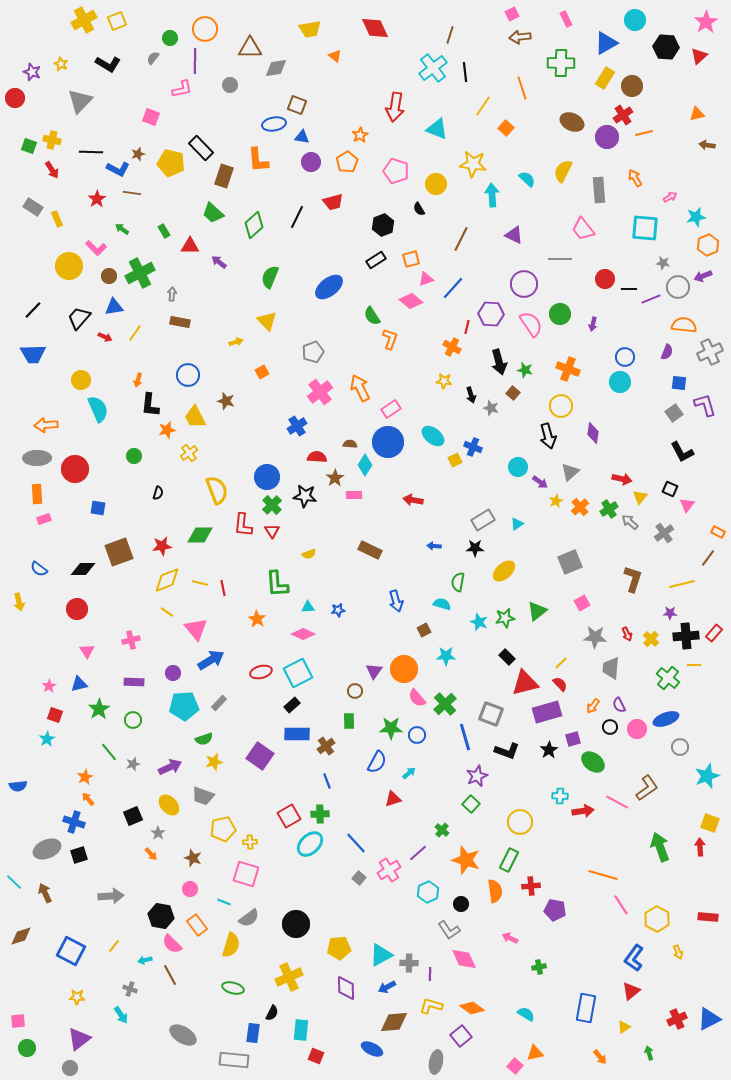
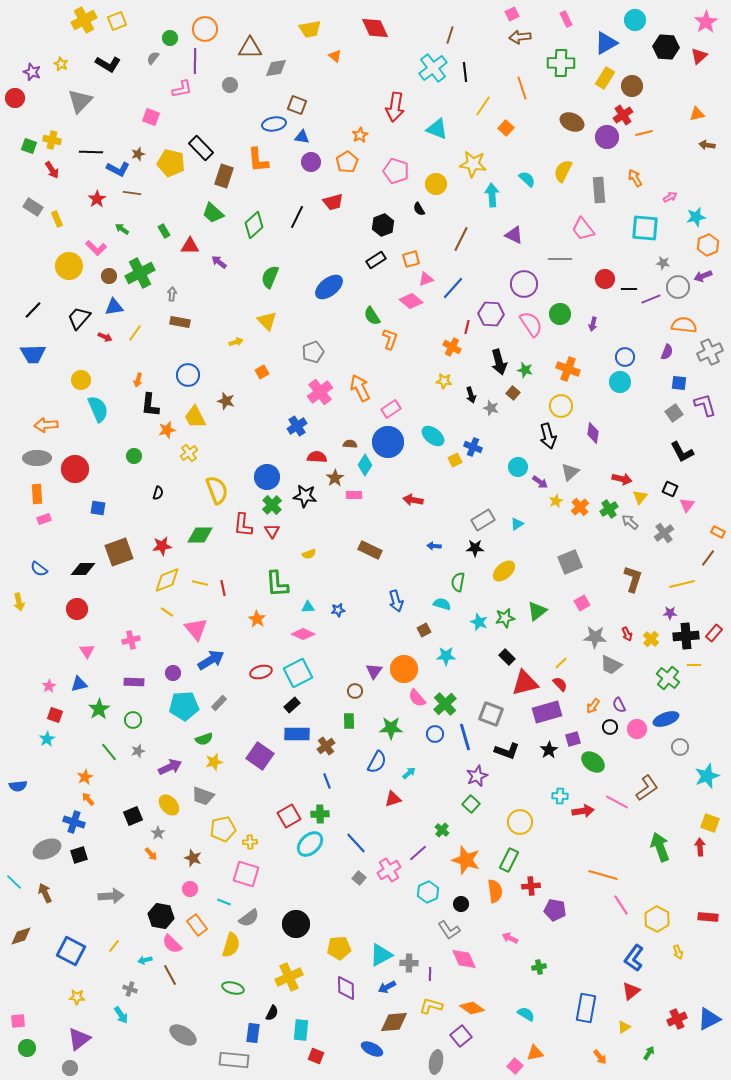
gray trapezoid at (611, 668): moved 3 px up; rotated 70 degrees counterclockwise
blue circle at (417, 735): moved 18 px right, 1 px up
gray star at (133, 764): moved 5 px right, 13 px up
green arrow at (649, 1053): rotated 48 degrees clockwise
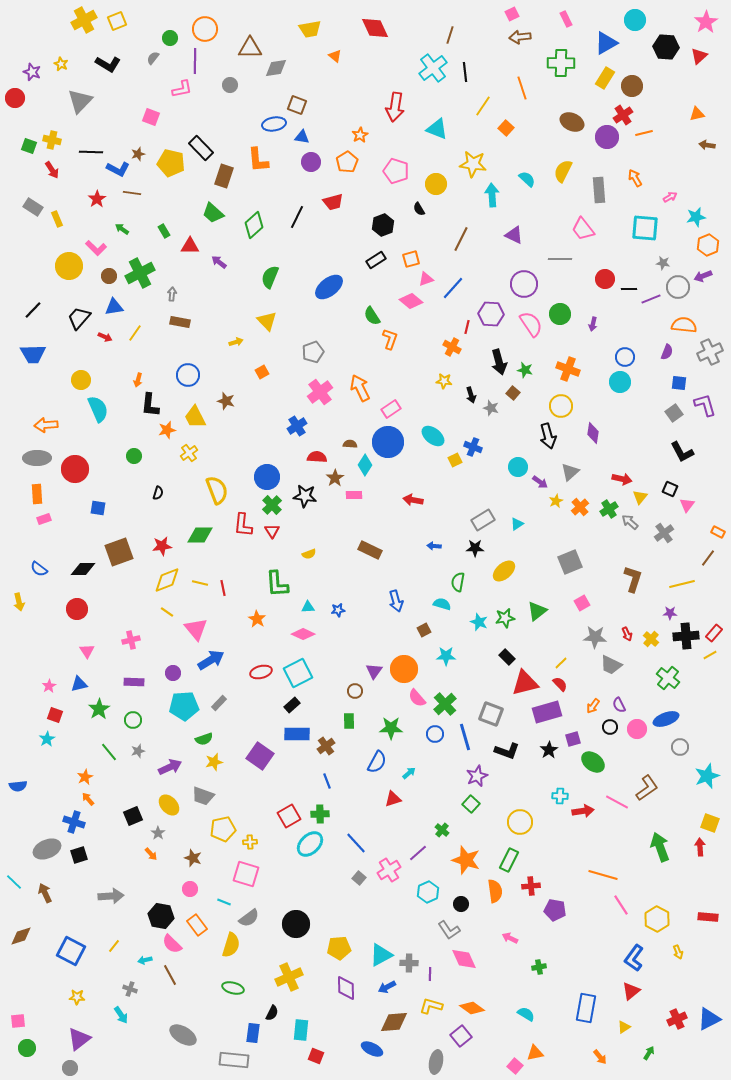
yellow line at (694, 665): moved 16 px right, 10 px up; rotated 32 degrees counterclockwise
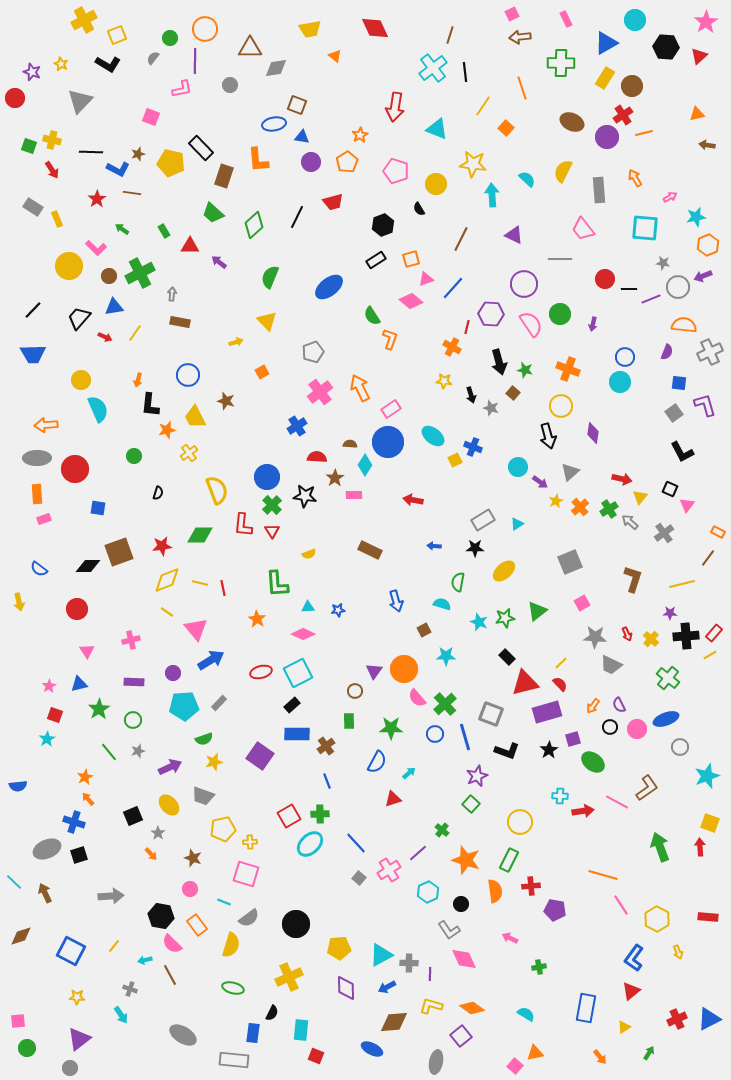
yellow square at (117, 21): moved 14 px down
black diamond at (83, 569): moved 5 px right, 3 px up
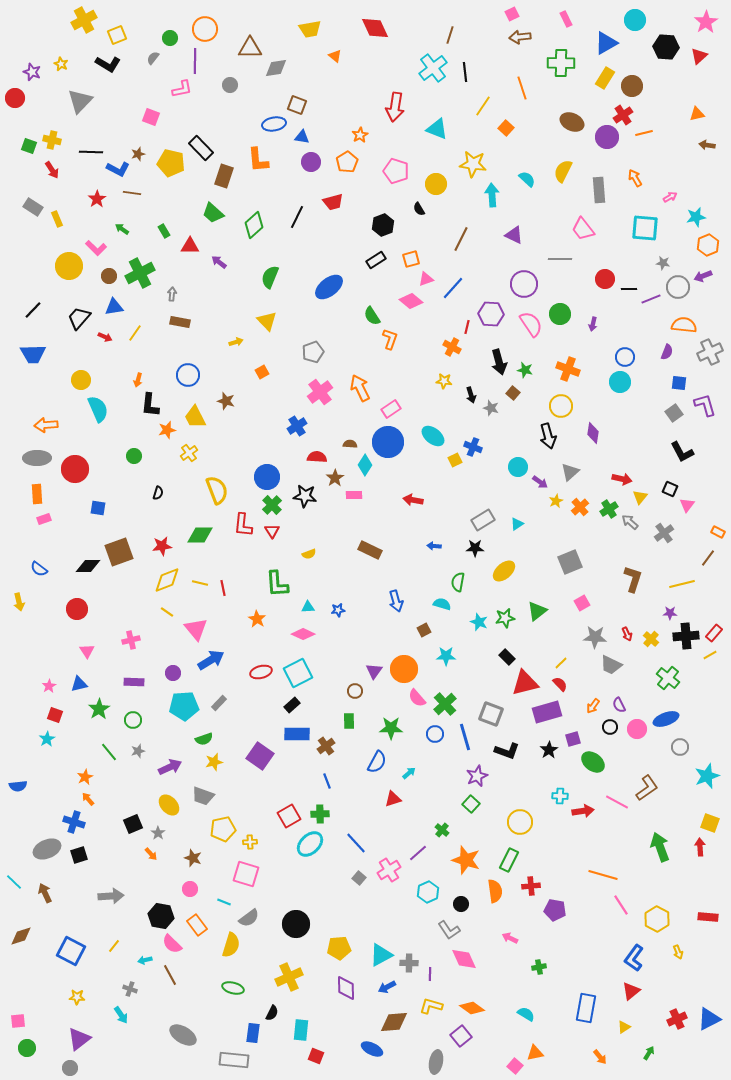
black square at (133, 816): moved 8 px down
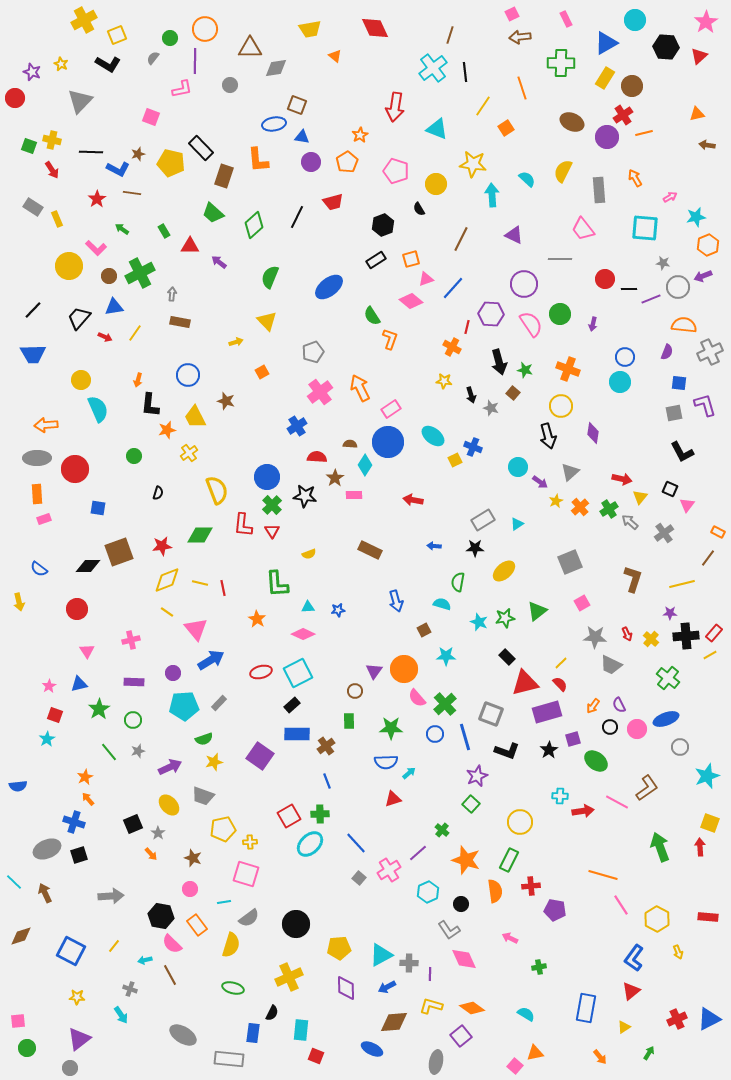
orange square at (506, 128): rotated 14 degrees clockwise
gray square at (674, 413): rotated 24 degrees clockwise
blue semicircle at (377, 762): moved 9 px right; rotated 60 degrees clockwise
green ellipse at (593, 762): moved 3 px right, 1 px up
cyan line at (224, 902): rotated 32 degrees counterclockwise
gray rectangle at (234, 1060): moved 5 px left, 1 px up
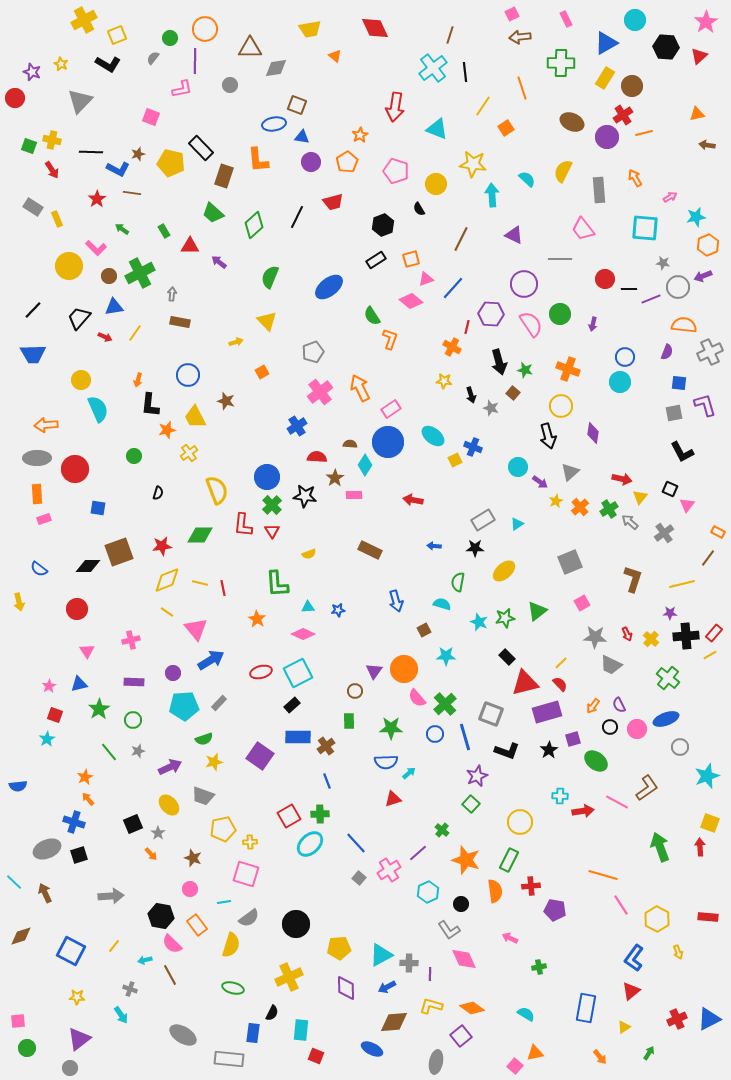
blue rectangle at (297, 734): moved 1 px right, 3 px down
